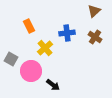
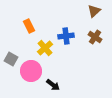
blue cross: moved 1 px left, 3 px down
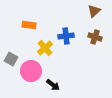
orange rectangle: moved 1 px up; rotated 56 degrees counterclockwise
brown cross: rotated 16 degrees counterclockwise
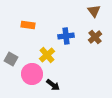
brown triangle: rotated 24 degrees counterclockwise
orange rectangle: moved 1 px left
brown cross: rotated 32 degrees clockwise
yellow cross: moved 2 px right, 7 px down
pink circle: moved 1 px right, 3 px down
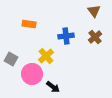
orange rectangle: moved 1 px right, 1 px up
yellow cross: moved 1 px left, 1 px down
black arrow: moved 2 px down
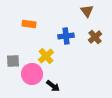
brown triangle: moved 7 px left
gray square: moved 2 px right, 2 px down; rotated 32 degrees counterclockwise
black arrow: moved 1 px up
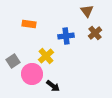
brown cross: moved 4 px up
gray square: rotated 32 degrees counterclockwise
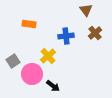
brown triangle: moved 1 px left, 1 px up
yellow cross: moved 2 px right
